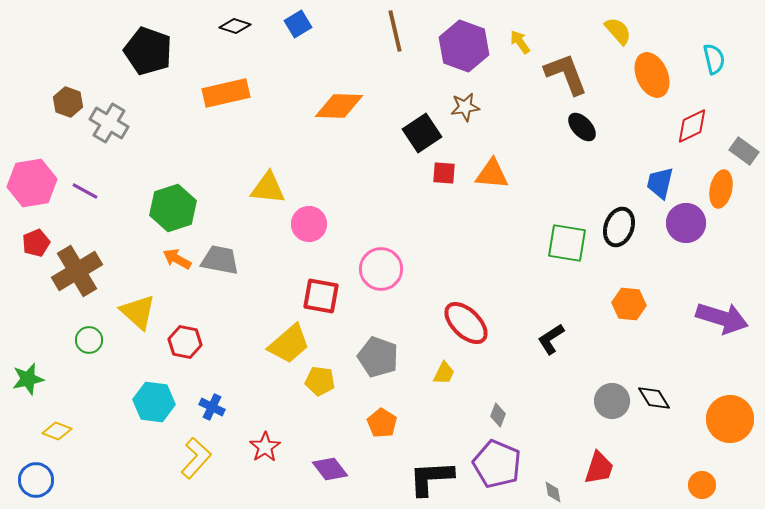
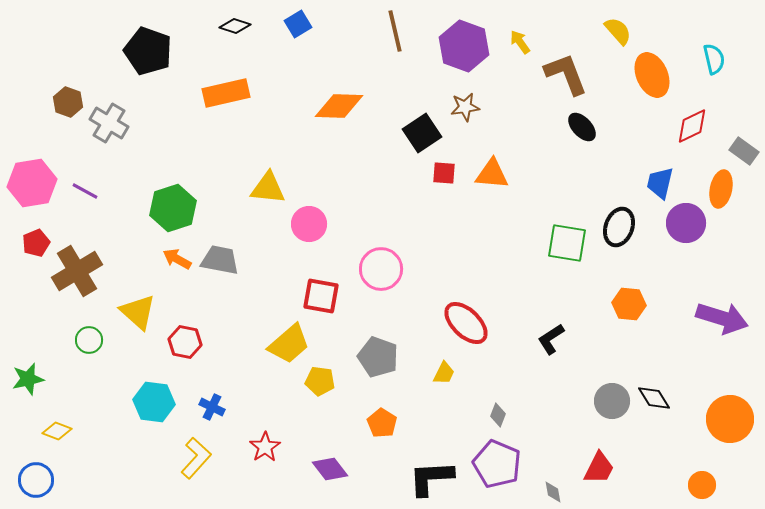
red trapezoid at (599, 468): rotated 9 degrees clockwise
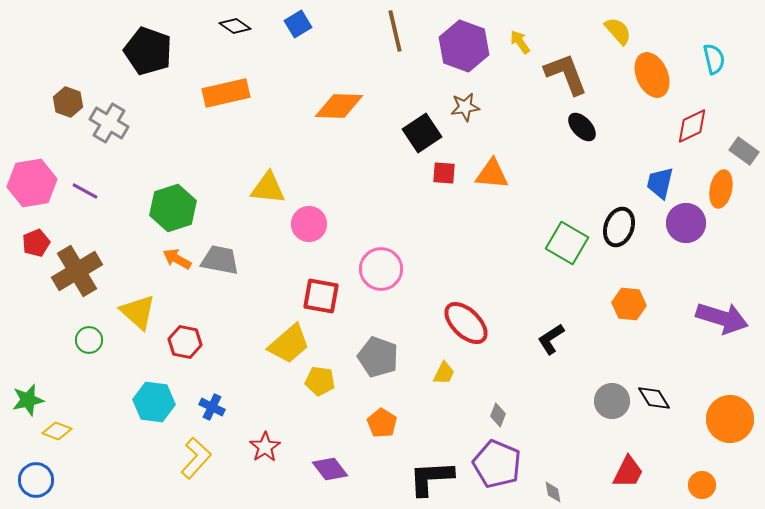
black diamond at (235, 26): rotated 16 degrees clockwise
green square at (567, 243): rotated 21 degrees clockwise
green star at (28, 379): moved 21 px down
red trapezoid at (599, 468): moved 29 px right, 4 px down
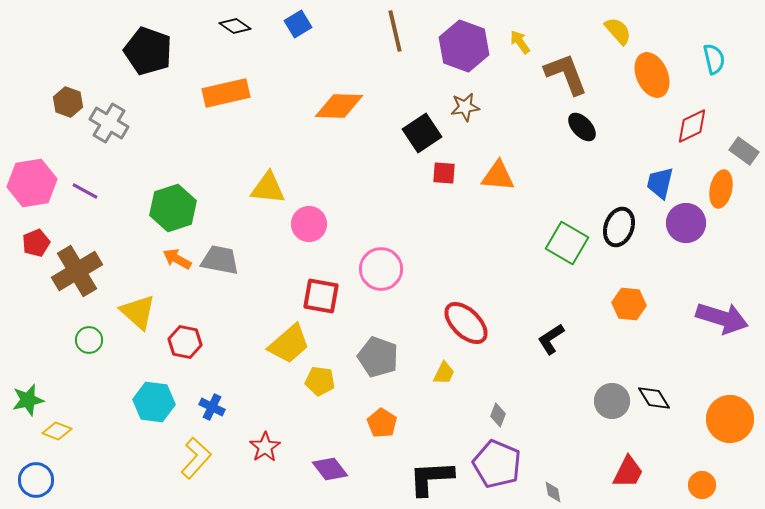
orange triangle at (492, 174): moved 6 px right, 2 px down
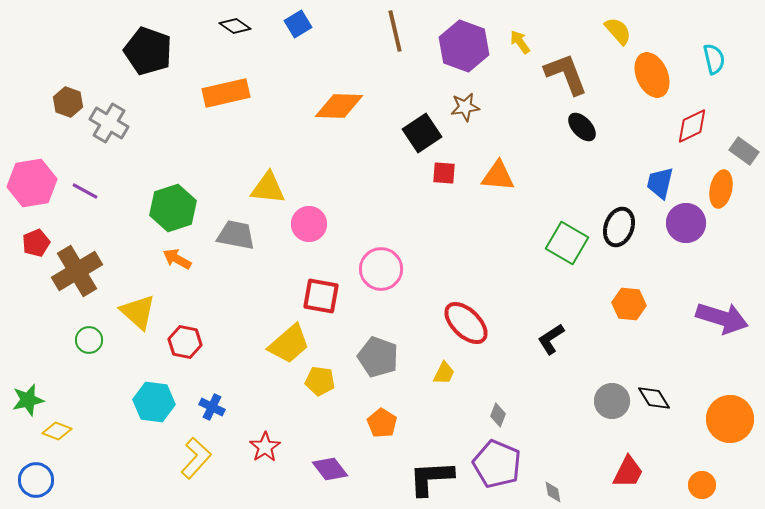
gray trapezoid at (220, 260): moved 16 px right, 25 px up
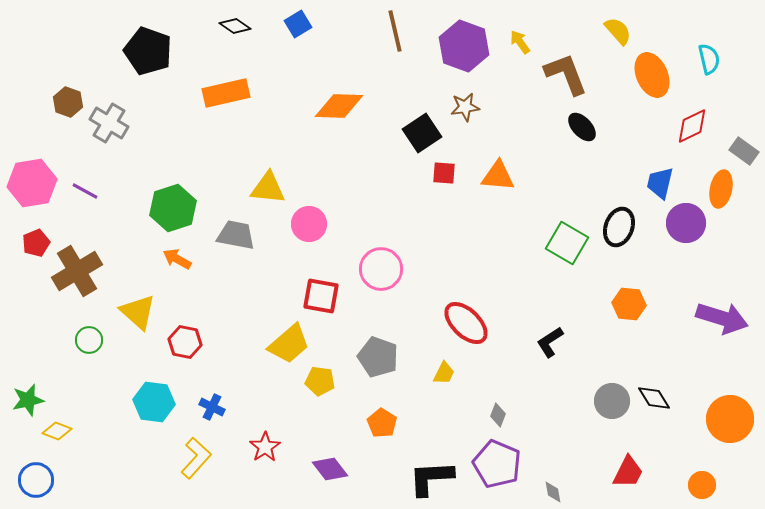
cyan semicircle at (714, 59): moved 5 px left
black L-shape at (551, 339): moved 1 px left, 3 px down
